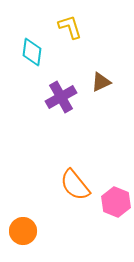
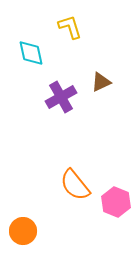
cyan diamond: moved 1 px left, 1 px down; rotated 20 degrees counterclockwise
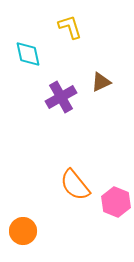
cyan diamond: moved 3 px left, 1 px down
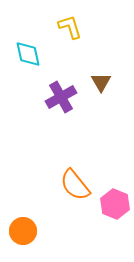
brown triangle: rotated 35 degrees counterclockwise
pink hexagon: moved 1 px left, 2 px down
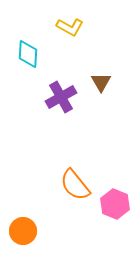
yellow L-shape: rotated 136 degrees clockwise
cyan diamond: rotated 16 degrees clockwise
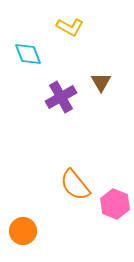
cyan diamond: rotated 24 degrees counterclockwise
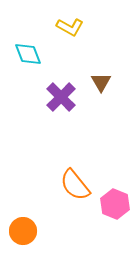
purple cross: rotated 16 degrees counterclockwise
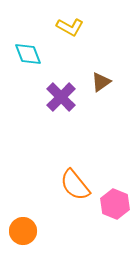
brown triangle: rotated 25 degrees clockwise
